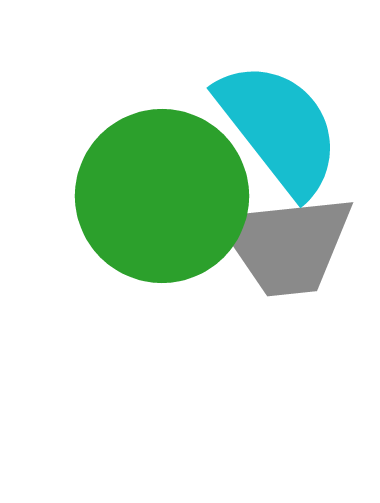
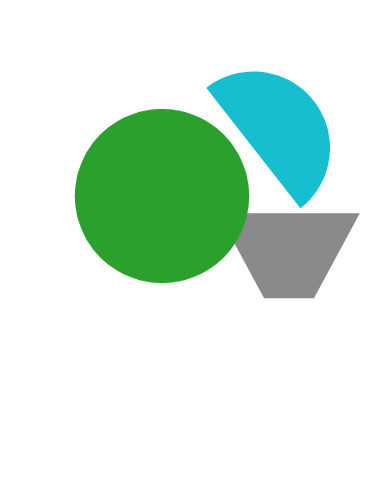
gray trapezoid: moved 2 px right, 4 px down; rotated 6 degrees clockwise
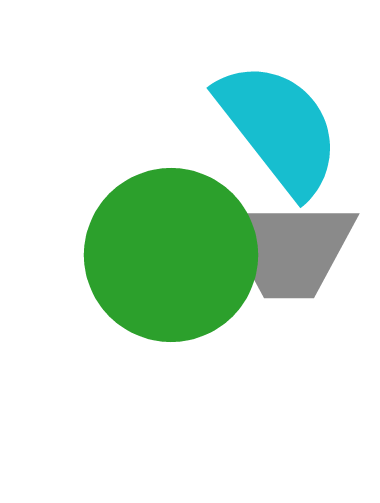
green circle: moved 9 px right, 59 px down
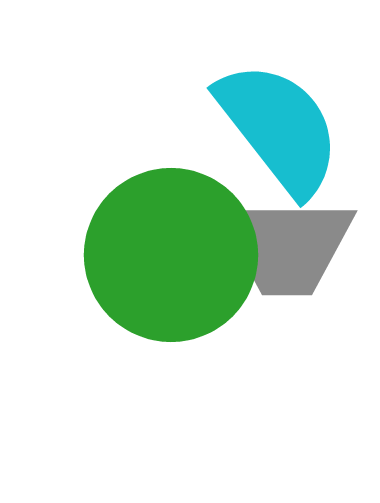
gray trapezoid: moved 2 px left, 3 px up
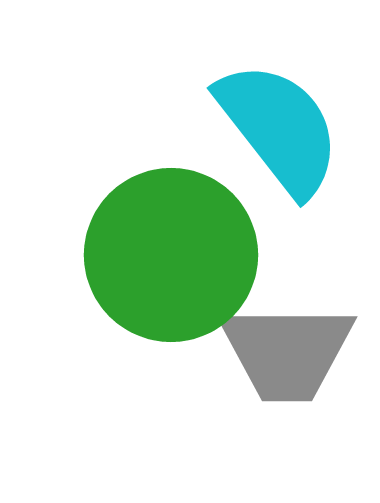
gray trapezoid: moved 106 px down
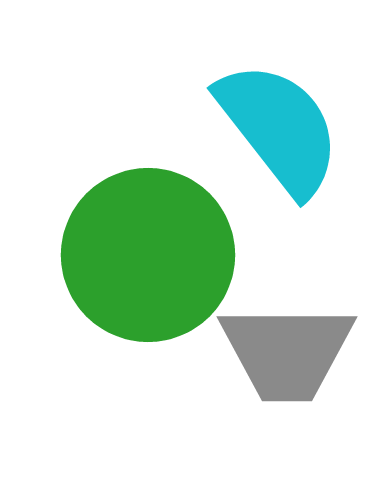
green circle: moved 23 px left
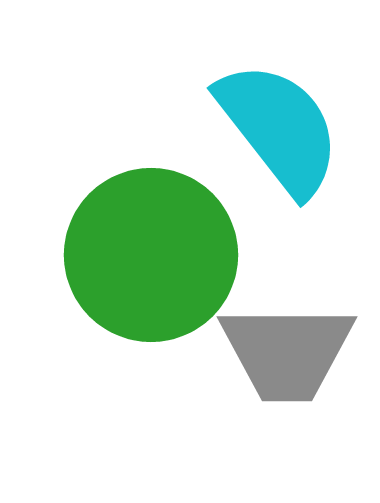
green circle: moved 3 px right
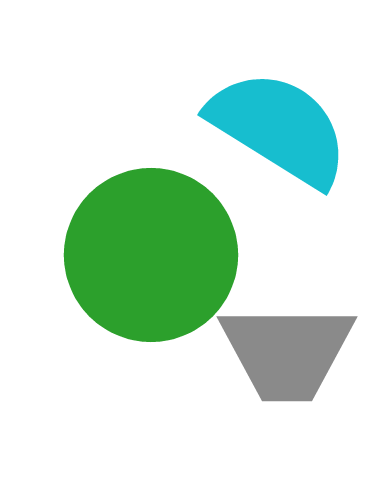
cyan semicircle: rotated 20 degrees counterclockwise
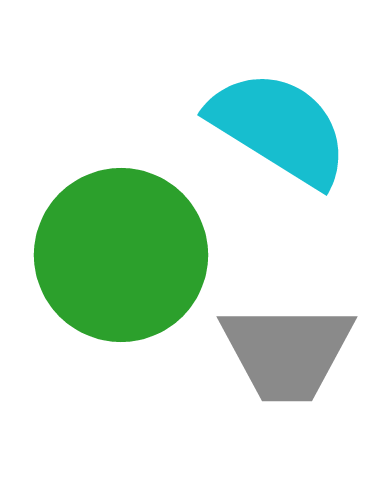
green circle: moved 30 px left
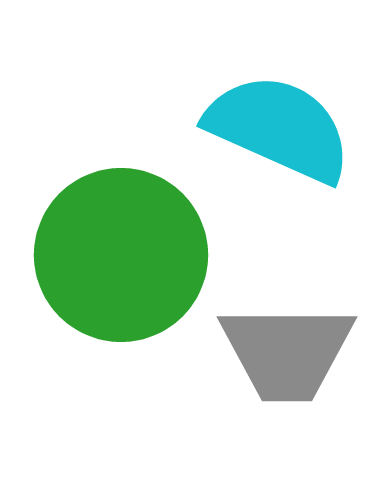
cyan semicircle: rotated 8 degrees counterclockwise
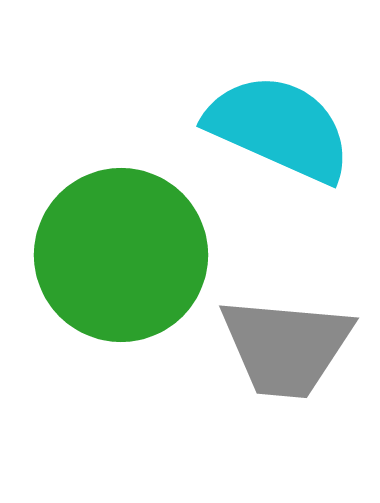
gray trapezoid: moved 1 px left, 5 px up; rotated 5 degrees clockwise
